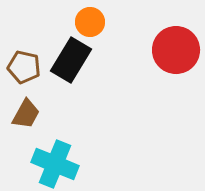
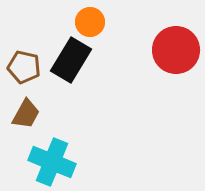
cyan cross: moved 3 px left, 2 px up
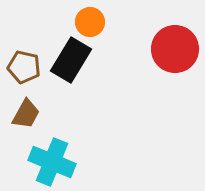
red circle: moved 1 px left, 1 px up
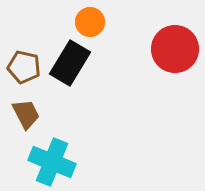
black rectangle: moved 1 px left, 3 px down
brown trapezoid: rotated 56 degrees counterclockwise
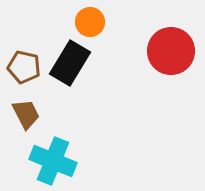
red circle: moved 4 px left, 2 px down
cyan cross: moved 1 px right, 1 px up
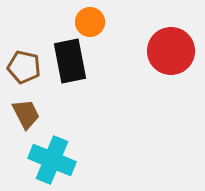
black rectangle: moved 2 px up; rotated 42 degrees counterclockwise
cyan cross: moved 1 px left, 1 px up
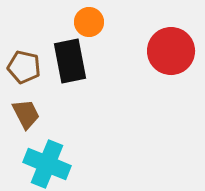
orange circle: moved 1 px left
cyan cross: moved 5 px left, 4 px down
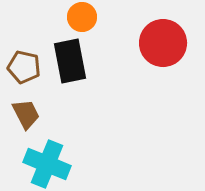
orange circle: moved 7 px left, 5 px up
red circle: moved 8 px left, 8 px up
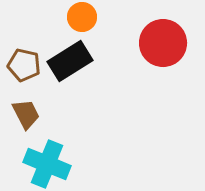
black rectangle: rotated 69 degrees clockwise
brown pentagon: moved 2 px up
